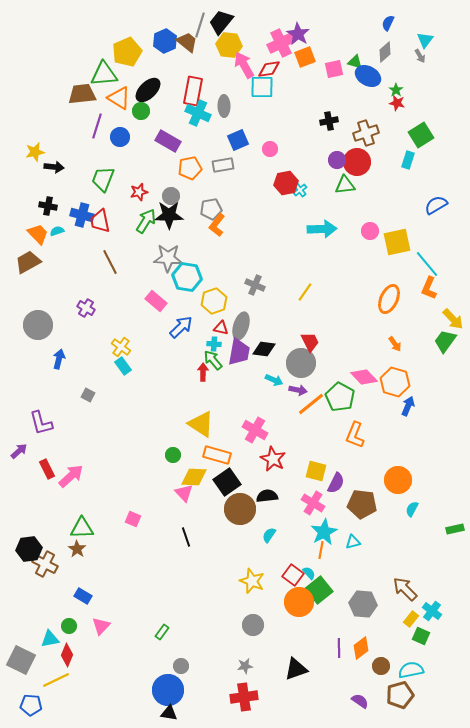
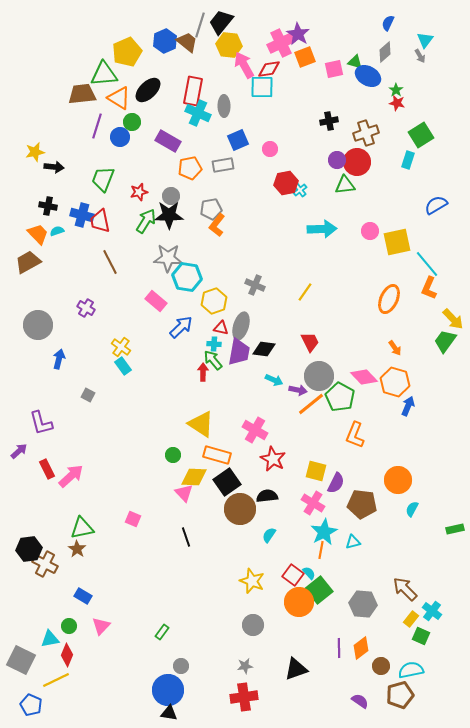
green circle at (141, 111): moved 9 px left, 11 px down
orange arrow at (395, 344): moved 4 px down
gray circle at (301, 363): moved 18 px right, 13 px down
green triangle at (82, 528): rotated 10 degrees counterclockwise
blue pentagon at (31, 705): rotated 20 degrees clockwise
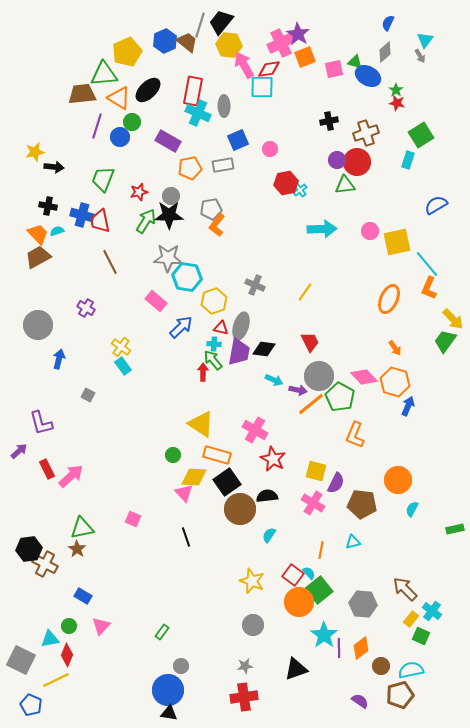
brown trapezoid at (28, 262): moved 10 px right, 5 px up
cyan star at (324, 532): moved 103 px down; rotated 8 degrees counterclockwise
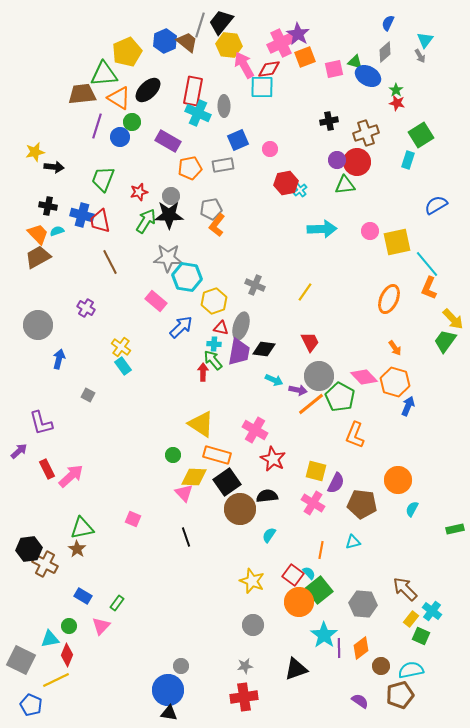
green rectangle at (162, 632): moved 45 px left, 29 px up
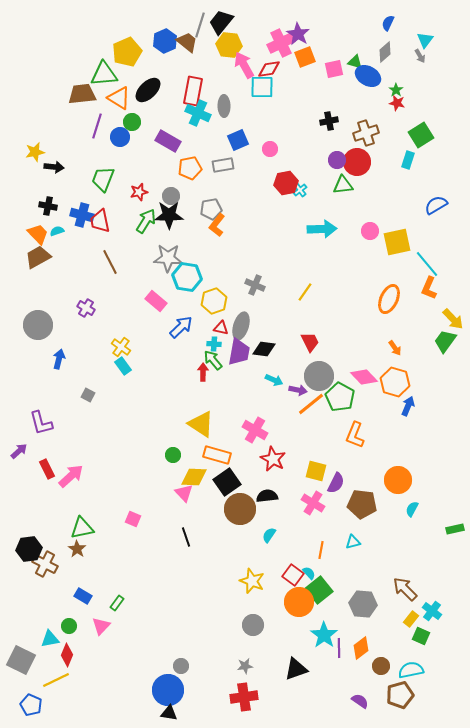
green triangle at (345, 185): moved 2 px left
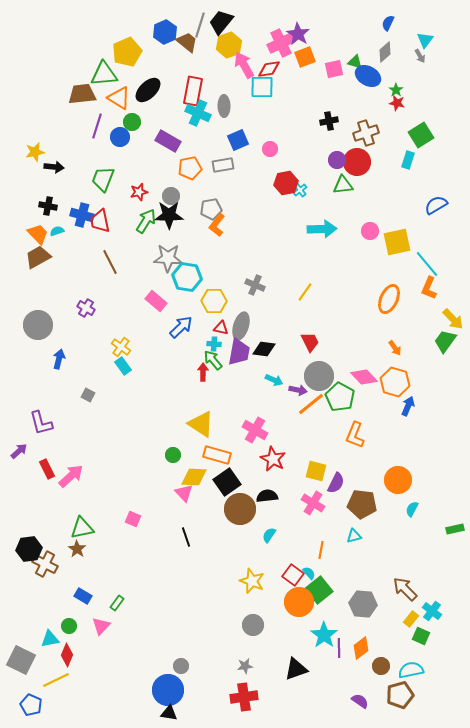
blue hexagon at (165, 41): moved 9 px up
yellow hexagon at (229, 45): rotated 25 degrees counterclockwise
yellow hexagon at (214, 301): rotated 20 degrees clockwise
cyan triangle at (353, 542): moved 1 px right, 6 px up
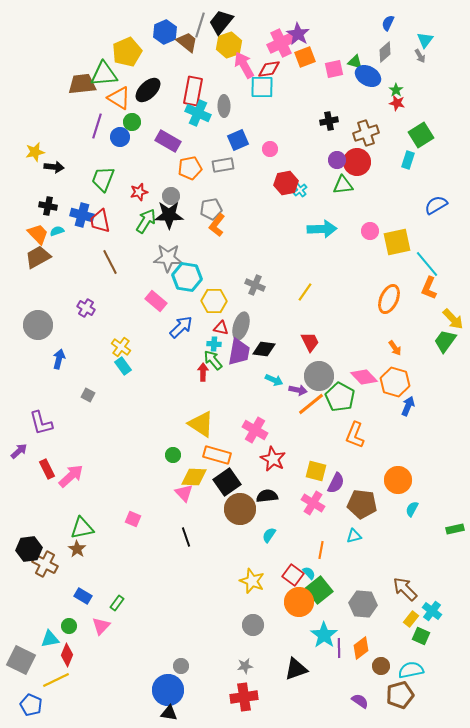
brown trapezoid at (82, 94): moved 10 px up
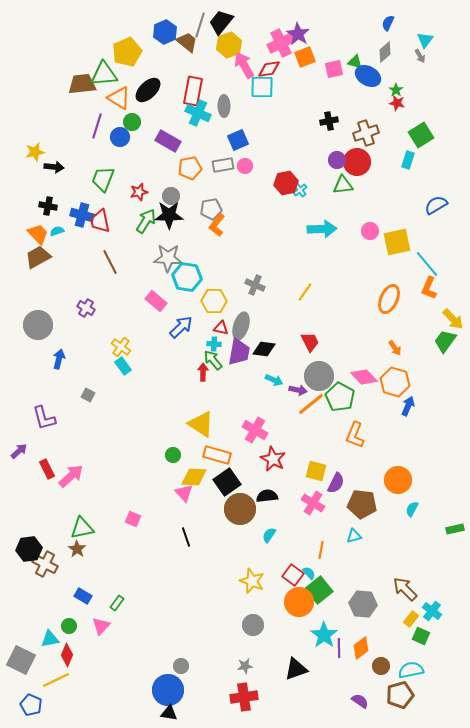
pink circle at (270, 149): moved 25 px left, 17 px down
purple L-shape at (41, 423): moved 3 px right, 5 px up
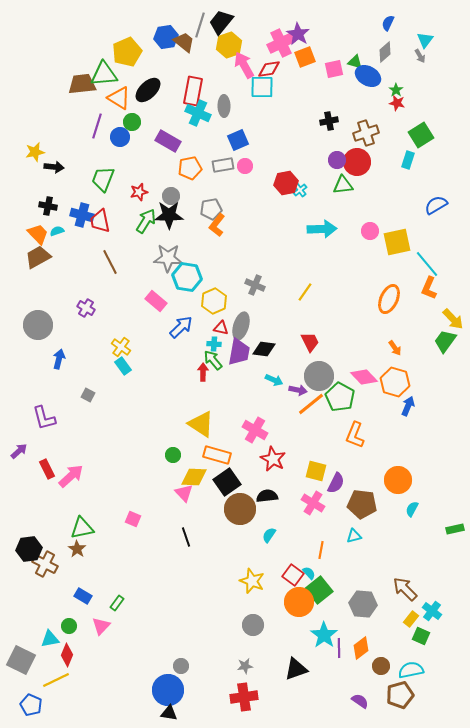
blue hexagon at (165, 32): moved 1 px right, 5 px down; rotated 15 degrees clockwise
brown trapezoid at (187, 42): moved 3 px left
yellow hexagon at (214, 301): rotated 25 degrees counterclockwise
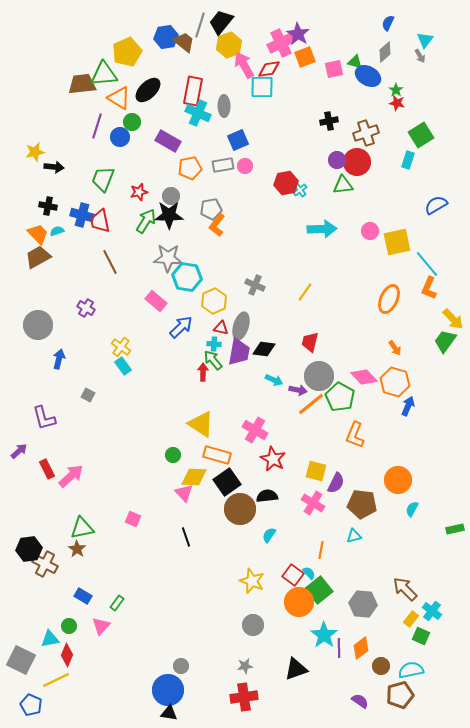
red trapezoid at (310, 342): rotated 140 degrees counterclockwise
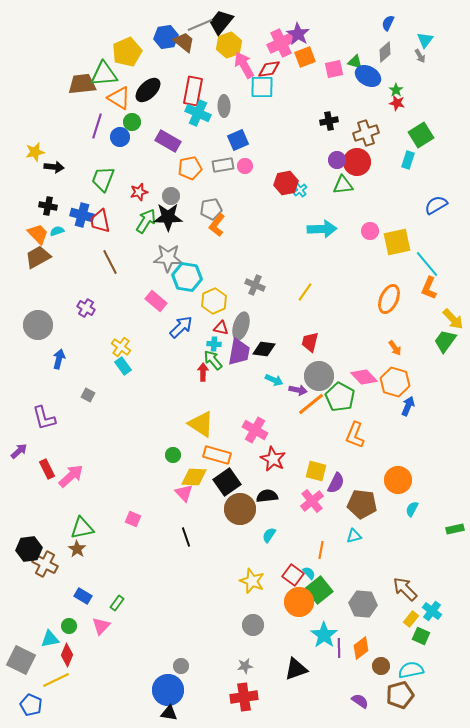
gray line at (200, 25): rotated 50 degrees clockwise
black star at (169, 215): moved 1 px left, 2 px down
pink cross at (313, 503): moved 1 px left, 2 px up; rotated 20 degrees clockwise
